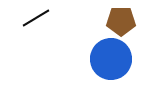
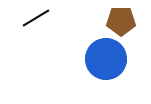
blue circle: moved 5 px left
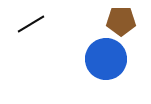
black line: moved 5 px left, 6 px down
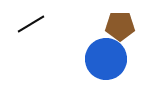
brown pentagon: moved 1 px left, 5 px down
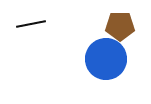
black line: rotated 20 degrees clockwise
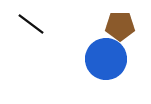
black line: rotated 48 degrees clockwise
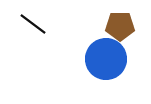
black line: moved 2 px right
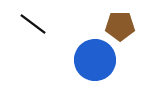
blue circle: moved 11 px left, 1 px down
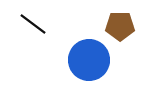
blue circle: moved 6 px left
